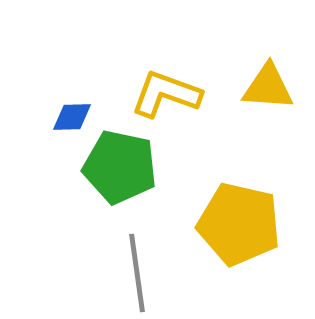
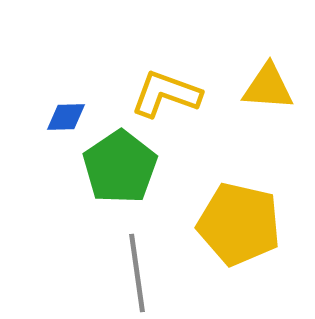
blue diamond: moved 6 px left
green pentagon: rotated 26 degrees clockwise
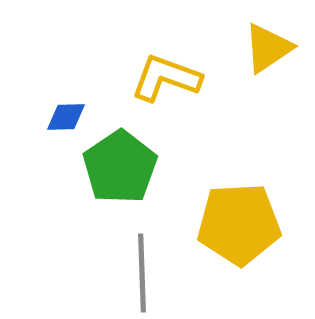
yellow triangle: moved 39 px up; rotated 38 degrees counterclockwise
yellow L-shape: moved 16 px up
yellow pentagon: rotated 16 degrees counterclockwise
gray line: moved 5 px right; rotated 6 degrees clockwise
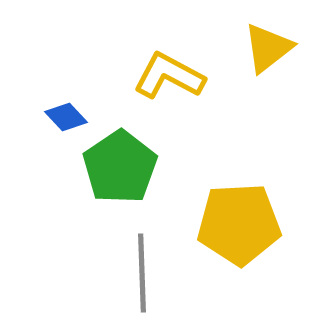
yellow triangle: rotated 4 degrees counterclockwise
yellow L-shape: moved 3 px right, 2 px up; rotated 8 degrees clockwise
blue diamond: rotated 48 degrees clockwise
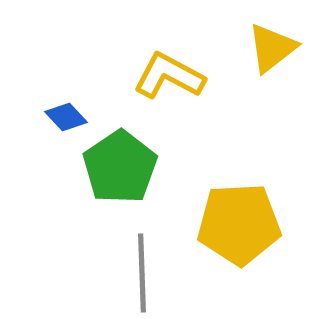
yellow triangle: moved 4 px right
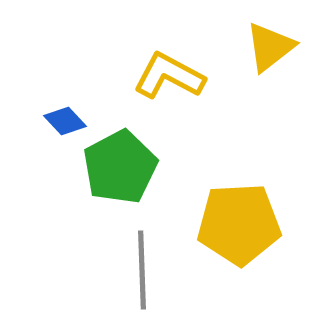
yellow triangle: moved 2 px left, 1 px up
blue diamond: moved 1 px left, 4 px down
green pentagon: rotated 6 degrees clockwise
gray line: moved 3 px up
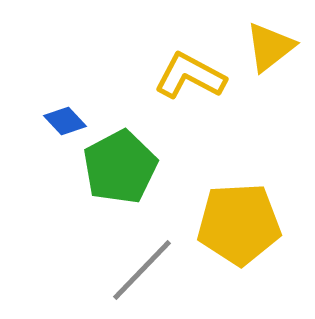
yellow L-shape: moved 21 px right
gray line: rotated 46 degrees clockwise
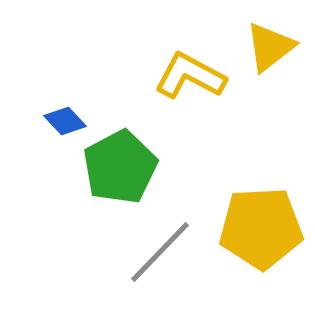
yellow pentagon: moved 22 px right, 4 px down
gray line: moved 18 px right, 18 px up
